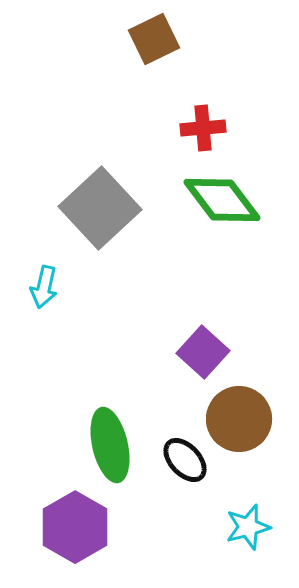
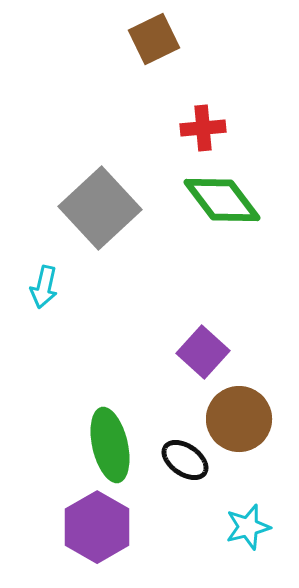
black ellipse: rotated 12 degrees counterclockwise
purple hexagon: moved 22 px right
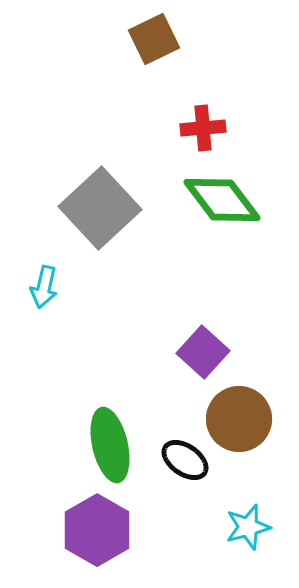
purple hexagon: moved 3 px down
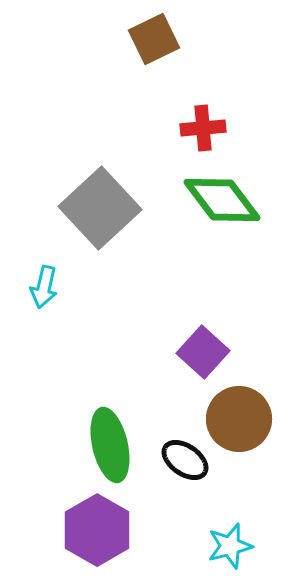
cyan star: moved 18 px left, 19 px down
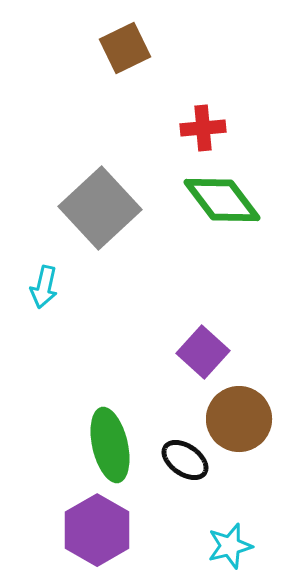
brown square: moved 29 px left, 9 px down
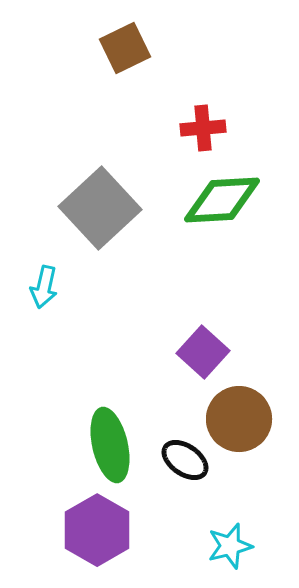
green diamond: rotated 56 degrees counterclockwise
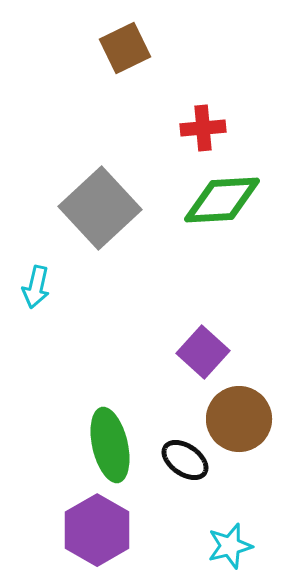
cyan arrow: moved 8 px left
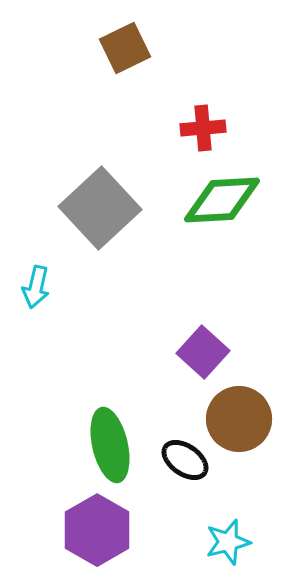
cyan star: moved 2 px left, 4 px up
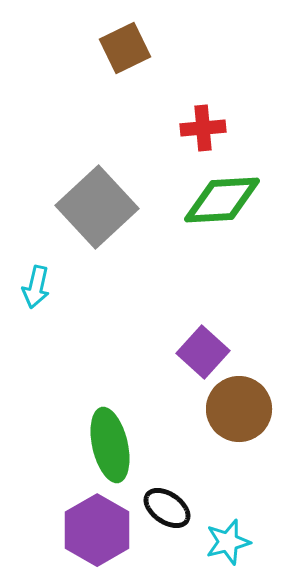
gray square: moved 3 px left, 1 px up
brown circle: moved 10 px up
black ellipse: moved 18 px left, 48 px down
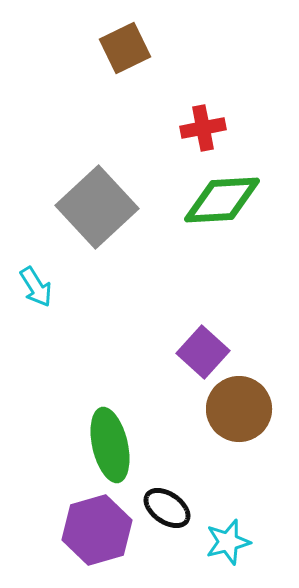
red cross: rotated 6 degrees counterclockwise
cyan arrow: rotated 45 degrees counterclockwise
purple hexagon: rotated 14 degrees clockwise
